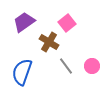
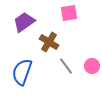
pink square: moved 2 px right, 10 px up; rotated 30 degrees clockwise
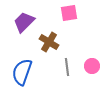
purple trapezoid: rotated 10 degrees counterclockwise
gray line: moved 1 px right, 1 px down; rotated 30 degrees clockwise
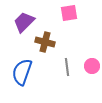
brown cross: moved 4 px left; rotated 18 degrees counterclockwise
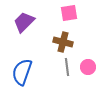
brown cross: moved 18 px right
pink circle: moved 4 px left, 1 px down
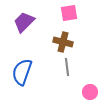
pink circle: moved 2 px right, 25 px down
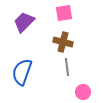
pink square: moved 5 px left
pink circle: moved 7 px left
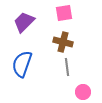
blue semicircle: moved 8 px up
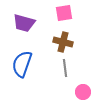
purple trapezoid: moved 1 px down; rotated 120 degrees counterclockwise
gray line: moved 2 px left, 1 px down
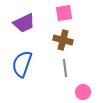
purple trapezoid: rotated 40 degrees counterclockwise
brown cross: moved 2 px up
